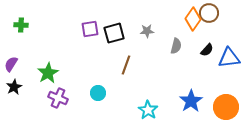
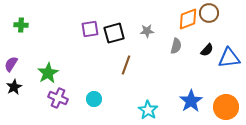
orange diamond: moved 5 px left; rotated 35 degrees clockwise
cyan circle: moved 4 px left, 6 px down
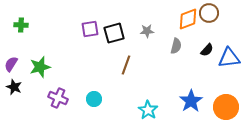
green star: moved 8 px left, 6 px up; rotated 15 degrees clockwise
black star: rotated 21 degrees counterclockwise
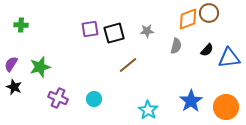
brown line: moved 2 px right; rotated 30 degrees clockwise
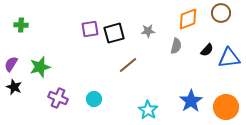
brown circle: moved 12 px right
gray star: moved 1 px right
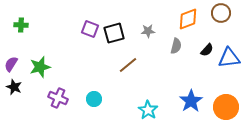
purple square: rotated 30 degrees clockwise
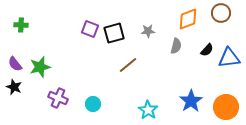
purple semicircle: moved 4 px right; rotated 70 degrees counterclockwise
cyan circle: moved 1 px left, 5 px down
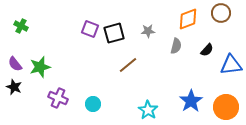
green cross: moved 1 px down; rotated 24 degrees clockwise
blue triangle: moved 2 px right, 7 px down
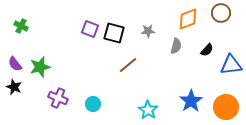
black square: rotated 30 degrees clockwise
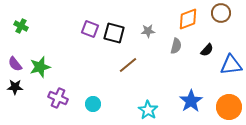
black star: moved 1 px right; rotated 21 degrees counterclockwise
orange circle: moved 3 px right
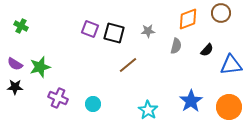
purple semicircle: rotated 21 degrees counterclockwise
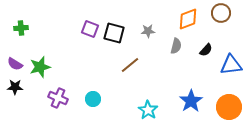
green cross: moved 2 px down; rotated 32 degrees counterclockwise
black semicircle: moved 1 px left
brown line: moved 2 px right
cyan circle: moved 5 px up
